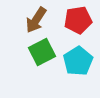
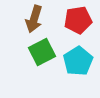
brown arrow: moved 2 px left, 1 px up; rotated 16 degrees counterclockwise
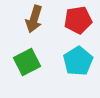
green square: moved 15 px left, 10 px down
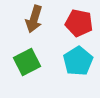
red pentagon: moved 1 px right, 3 px down; rotated 20 degrees clockwise
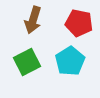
brown arrow: moved 1 px left, 1 px down
cyan pentagon: moved 8 px left
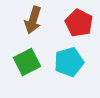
red pentagon: rotated 16 degrees clockwise
cyan pentagon: moved 1 px left, 1 px down; rotated 16 degrees clockwise
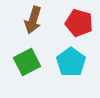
red pentagon: rotated 12 degrees counterclockwise
cyan pentagon: moved 2 px right; rotated 20 degrees counterclockwise
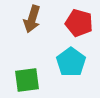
brown arrow: moved 1 px left, 1 px up
green square: moved 18 px down; rotated 20 degrees clockwise
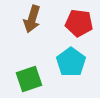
red pentagon: rotated 8 degrees counterclockwise
green square: moved 2 px right, 1 px up; rotated 12 degrees counterclockwise
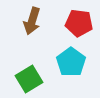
brown arrow: moved 2 px down
green square: rotated 12 degrees counterclockwise
